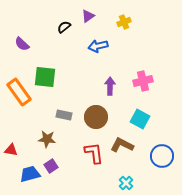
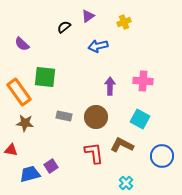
pink cross: rotated 18 degrees clockwise
gray rectangle: moved 1 px down
brown star: moved 22 px left, 16 px up
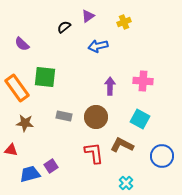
orange rectangle: moved 2 px left, 4 px up
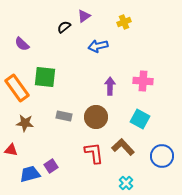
purple triangle: moved 4 px left
brown L-shape: moved 1 px right, 2 px down; rotated 20 degrees clockwise
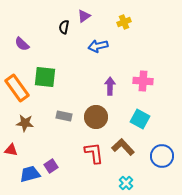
black semicircle: rotated 40 degrees counterclockwise
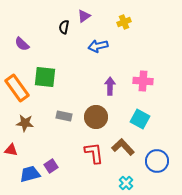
blue circle: moved 5 px left, 5 px down
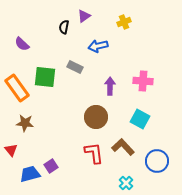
gray rectangle: moved 11 px right, 49 px up; rotated 14 degrees clockwise
red triangle: rotated 40 degrees clockwise
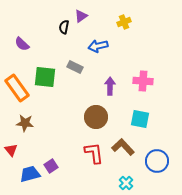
purple triangle: moved 3 px left
cyan square: rotated 18 degrees counterclockwise
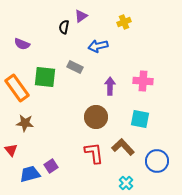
purple semicircle: rotated 21 degrees counterclockwise
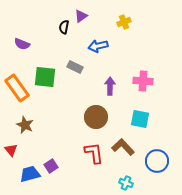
brown star: moved 2 px down; rotated 18 degrees clockwise
cyan cross: rotated 24 degrees counterclockwise
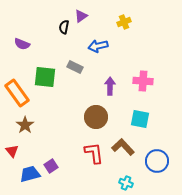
orange rectangle: moved 5 px down
brown star: rotated 12 degrees clockwise
red triangle: moved 1 px right, 1 px down
